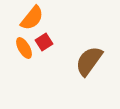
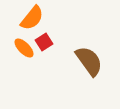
orange ellipse: rotated 15 degrees counterclockwise
brown semicircle: rotated 108 degrees clockwise
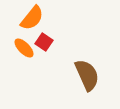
red square: rotated 24 degrees counterclockwise
brown semicircle: moved 2 px left, 14 px down; rotated 12 degrees clockwise
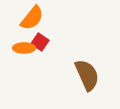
red square: moved 4 px left
orange ellipse: rotated 45 degrees counterclockwise
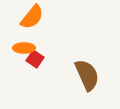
orange semicircle: moved 1 px up
red square: moved 5 px left, 17 px down
